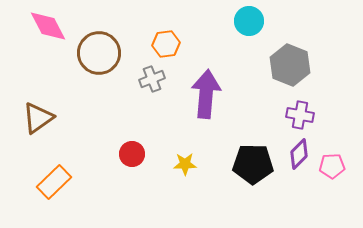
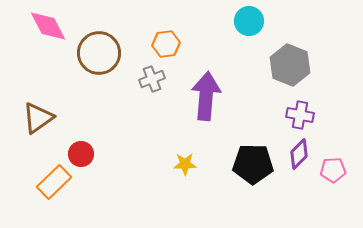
purple arrow: moved 2 px down
red circle: moved 51 px left
pink pentagon: moved 1 px right, 4 px down
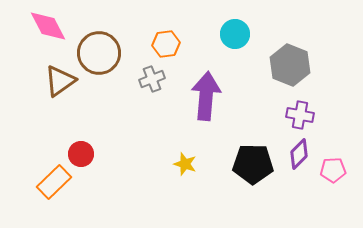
cyan circle: moved 14 px left, 13 px down
brown triangle: moved 22 px right, 37 px up
yellow star: rotated 20 degrees clockwise
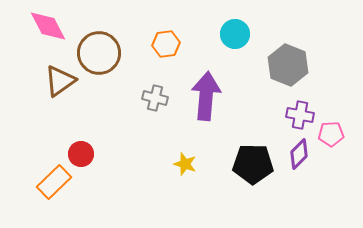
gray hexagon: moved 2 px left
gray cross: moved 3 px right, 19 px down; rotated 35 degrees clockwise
pink pentagon: moved 2 px left, 36 px up
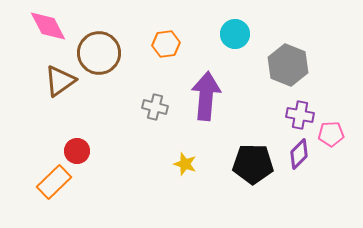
gray cross: moved 9 px down
red circle: moved 4 px left, 3 px up
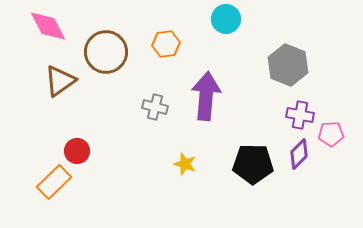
cyan circle: moved 9 px left, 15 px up
brown circle: moved 7 px right, 1 px up
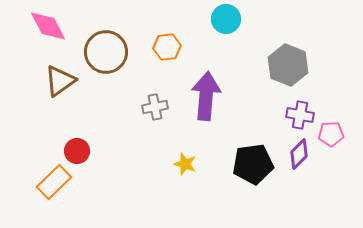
orange hexagon: moved 1 px right, 3 px down
gray cross: rotated 25 degrees counterclockwise
black pentagon: rotated 9 degrees counterclockwise
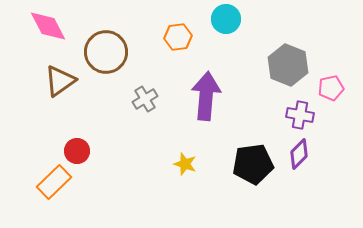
orange hexagon: moved 11 px right, 10 px up
gray cross: moved 10 px left, 8 px up; rotated 20 degrees counterclockwise
pink pentagon: moved 46 px up; rotated 10 degrees counterclockwise
